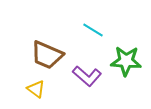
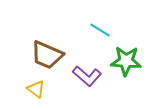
cyan line: moved 7 px right
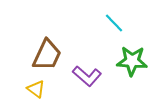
cyan line: moved 14 px right, 7 px up; rotated 15 degrees clockwise
brown trapezoid: rotated 88 degrees counterclockwise
green star: moved 6 px right
